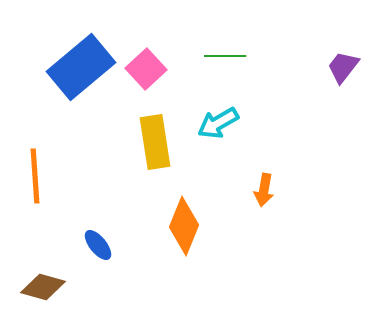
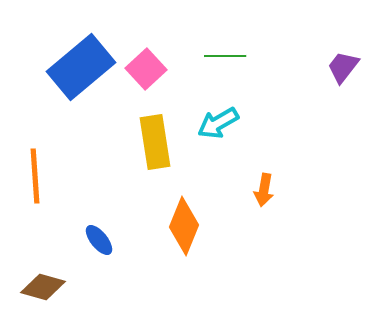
blue ellipse: moved 1 px right, 5 px up
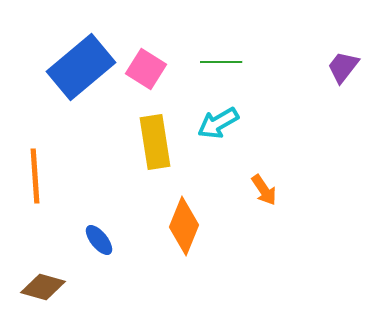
green line: moved 4 px left, 6 px down
pink square: rotated 15 degrees counterclockwise
orange arrow: rotated 44 degrees counterclockwise
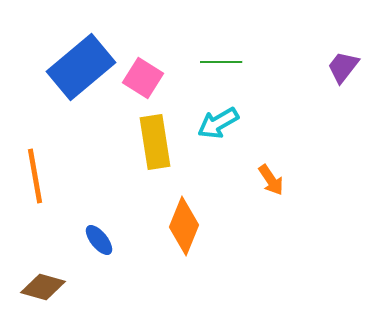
pink square: moved 3 px left, 9 px down
orange line: rotated 6 degrees counterclockwise
orange arrow: moved 7 px right, 10 px up
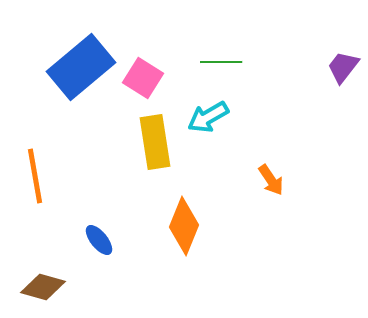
cyan arrow: moved 10 px left, 6 px up
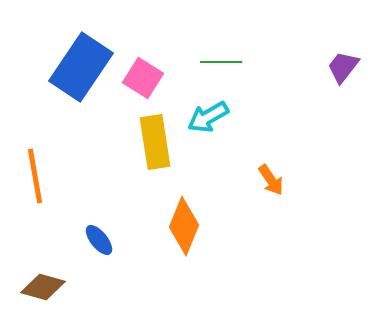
blue rectangle: rotated 16 degrees counterclockwise
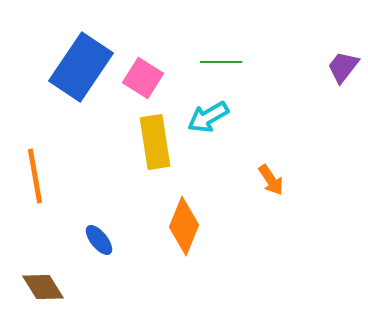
brown diamond: rotated 42 degrees clockwise
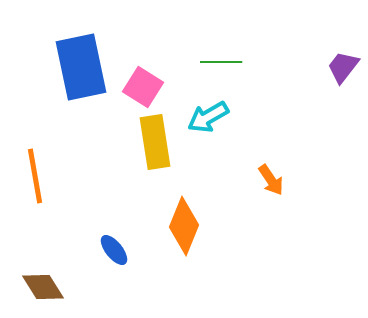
blue rectangle: rotated 46 degrees counterclockwise
pink square: moved 9 px down
blue ellipse: moved 15 px right, 10 px down
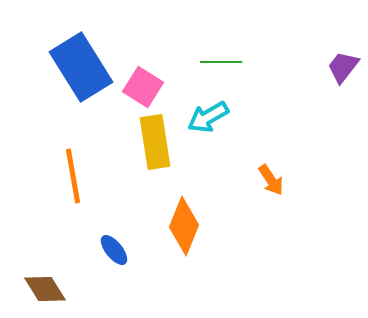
blue rectangle: rotated 20 degrees counterclockwise
orange line: moved 38 px right
brown diamond: moved 2 px right, 2 px down
